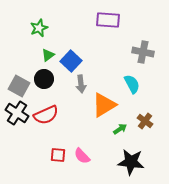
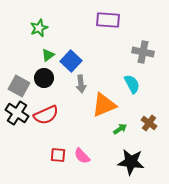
black circle: moved 1 px up
orange triangle: rotated 8 degrees clockwise
brown cross: moved 4 px right, 2 px down
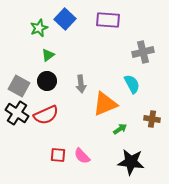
gray cross: rotated 25 degrees counterclockwise
blue square: moved 6 px left, 42 px up
black circle: moved 3 px right, 3 px down
orange triangle: moved 1 px right, 1 px up
brown cross: moved 3 px right, 4 px up; rotated 28 degrees counterclockwise
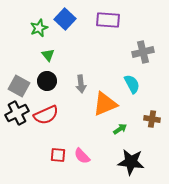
green triangle: rotated 32 degrees counterclockwise
black cross: rotated 30 degrees clockwise
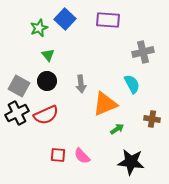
green arrow: moved 3 px left
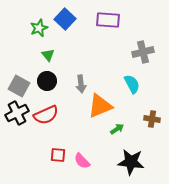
orange triangle: moved 5 px left, 2 px down
pink semicircle: moved 5 px down
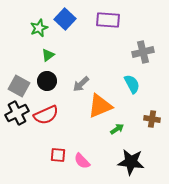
green triangle: rotated 32 degrees clockwise
gray arrow: rotated 54 degrees clockwise
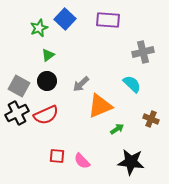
cyan semicircle: rotated 18 degrees counterclockwise
brown cross: moved 1 px left; rotated 14 degrees clockwise
red square: moved 1 px left, 1 px down
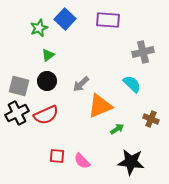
gray square: rotated 15 degrees counterclockwise
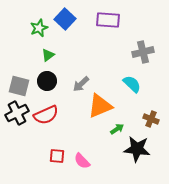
black star: moved 6 px right, 13 px up
